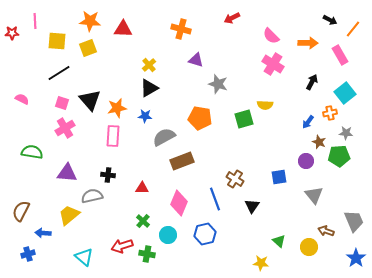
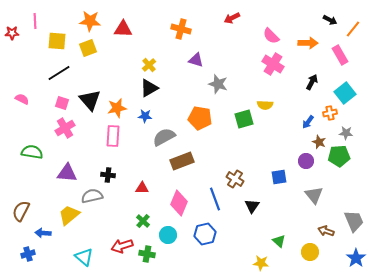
yellow circle at (309, 247): moved 1 px right, 5 px down
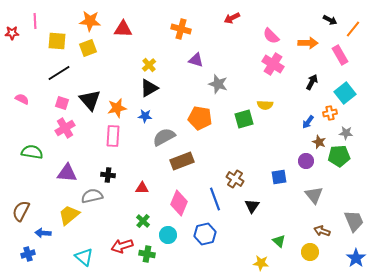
brown arrow at (326, 231): moved 4 px left
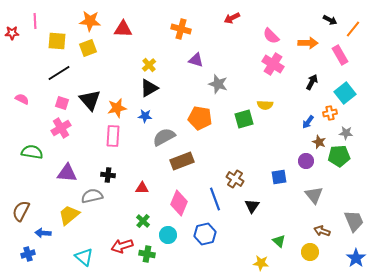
pink cross at (65, 128): moved 4 px left
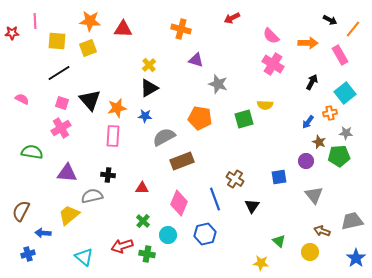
gray trapezoid at (354, 221): moved 2 px left; rotated 80 degrees counterclockwise
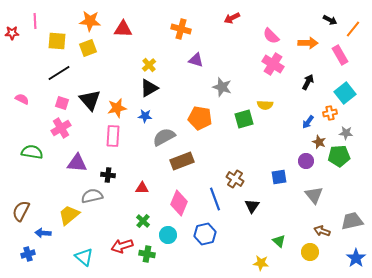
black arrow at (312, 82): moved 4 px left
gray star at (218, 84): moved 4 px right, 3 px down
purple triangle at (67, 173): moved 10 px right, 10 px up
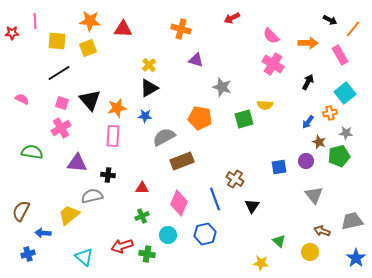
green pentagon at (339, 156): rotated 10 degrees counterclockwise
blue square at (279, 177): moved 10 px up
green cross at (143, 221): moved 1 px left, 5 px up; rotated 24 degrees clockwise
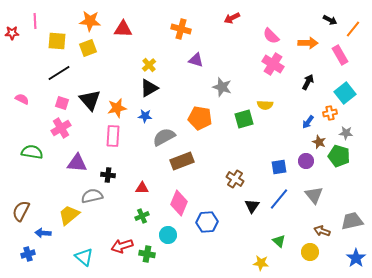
green pentagon at (339, 156): rotated 30 degrees clockwise
blue line at (215, 199): moved 64 px right; rotated 60 degrees clockwise
blue hexagon at (205, 234): moved 2 px right, 12 px up; rotated 10 degrees clockwise
